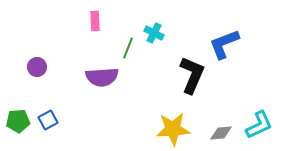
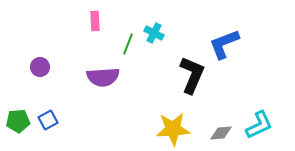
green line: moved 4 px up
purple circle: moved 3 px right
purple semicircle: moved 1 px right
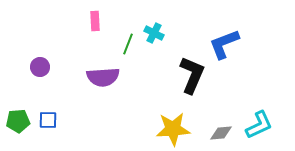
blue square: rotated 30 degrees clockwise
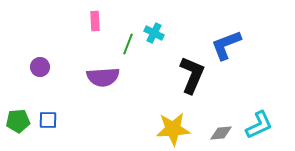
blue L-shape: moved 2 px right, 1 px down
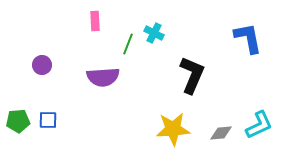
blue L-shape: moved 22 px right, 7 px up; rotated 100 degrees clockwise
purple circle: moved 2 px right, 2 px up
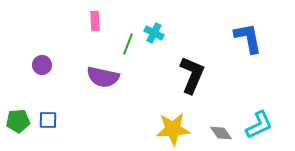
purple semicircle: rotated 16 degrees clockwise
gray diamond: rotated 60 degrees clockwise
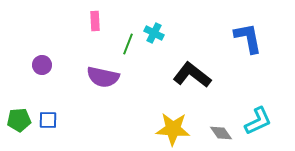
black L-shape: rotated 75 degrees counterclockwise
green pentagon: moved 1 px right, 1 px up
cyan L-shape: moved 1 px left, 4 px up
yellow star: rotated 8 degrees clockwise
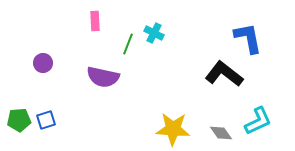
purple circle: moved 1 px right, 2 px up
black L-shape: moved 32 px right, 1 px up
blue square: moved 2 px left; rotated 18 degrees counterclockwise
